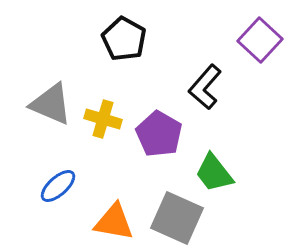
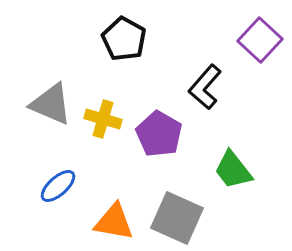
green trapezoid: moved 19 px right, 3 px up
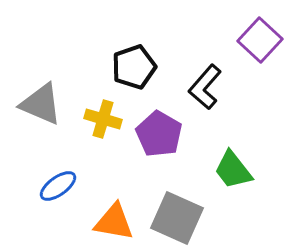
black pentagon: moved 10 px right, 28 px down; rotated 24 degrees clockwise
gray triangle: moved 10 px left
blue ellipse: rotated 6 degrees clockwise
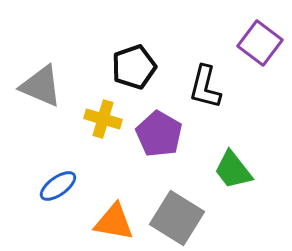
purple square: moved 3 px down; rotated 6 degrees counterclockwise
black L-shape: rotated 27 degrees counterclockwise
gray triangle: moved 18 px up
gray square: rotated 8 degrees clockwise
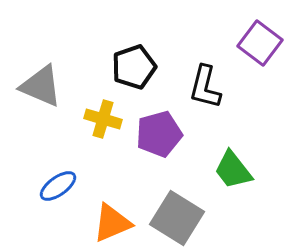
purple pentagon: rotated 27 degrees clockwise
orange triangle: moved 2 px left, 1 px down; rotated 33 degrees counterclockwise
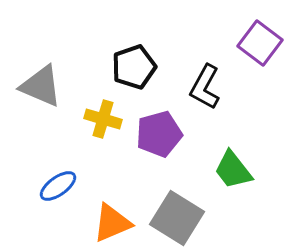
black L-shape: rotated 15 degrees clockwise
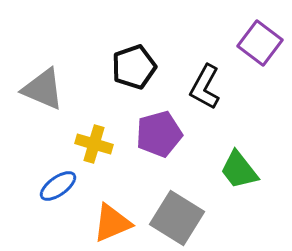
gray triangle: moved 2 px right, 3 px down
yellow cross: moved 9 px left, 25 px down
green trapezoid: moved 6 px right
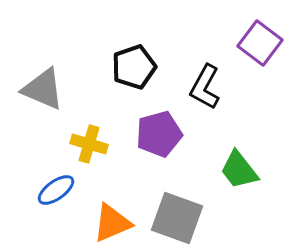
yellow cross: moved 5 px left
blue ellipse: moved 2 px left, 4 px down
gray square: rotated 12 degrees counterclockwise
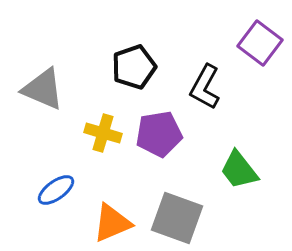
purple pentagon: rotated 6 degrees clockwise
yellow cross: moved 14 px right, 11 px up
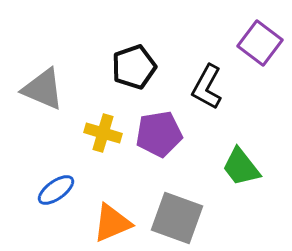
black L-shape: moved 2 px right
green trapezoid: moved 2 px right, 3 px up
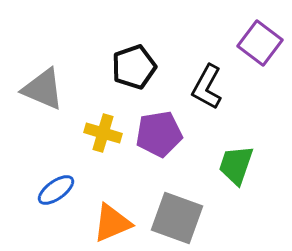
green trapezoid: moved 5 px left, 2 px up; rotated 57 degrees clockwise
